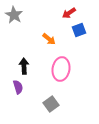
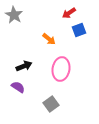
black arrow: rotated 70 degrees clockwise
purple semicircle: rotated 40 degrees counterclockwise
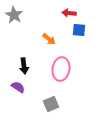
red arrow: rotated 40 degrees clockwise
blue square: rotated 24 degrees clockwise
black arrow: rotated 105 degrees clockwise
gray square: rotated 14 degrees clockwise
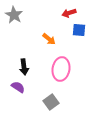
red arrow: rotated 24 degrees counterclockwise
black arrow: moved 1 px down
gray square: moved 2 px up; rotated 14 degrees counterclockwise
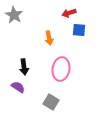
orange arrow: moved 1 px up; rotated 40 degrees clockwise
gray square: rotated 21 degrees counterclockwise
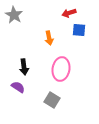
gray square: moved 1 px right, 2 px up
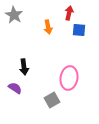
red arrow: rotated 120 degrees clockwise
orange arrow: moved 1 px left, 11 px up
pink ellipse: moved 8 px right, 9 px down
purple semicircle: moved 3 px left, 1 px down
gray square: rotated 28 degrees clockwise
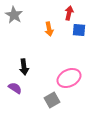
orange arrow: moved 1 px right, 2 px down
pink ellipse: rotated 55 degrees clockwise
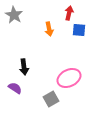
gray square: moved 1 px left, 1 px up
